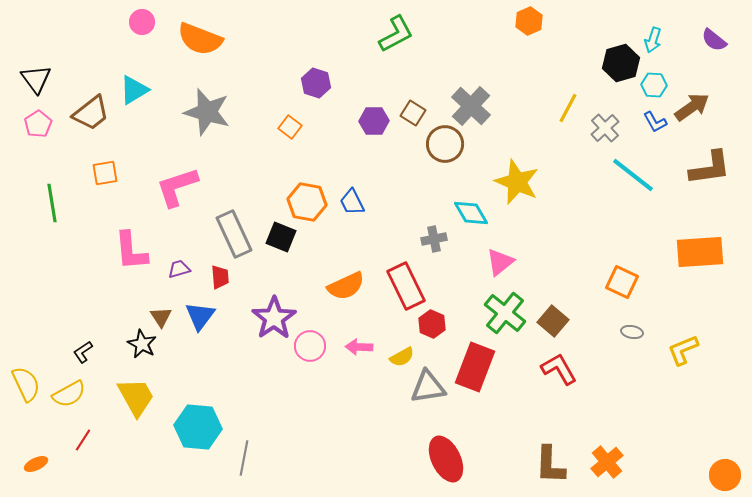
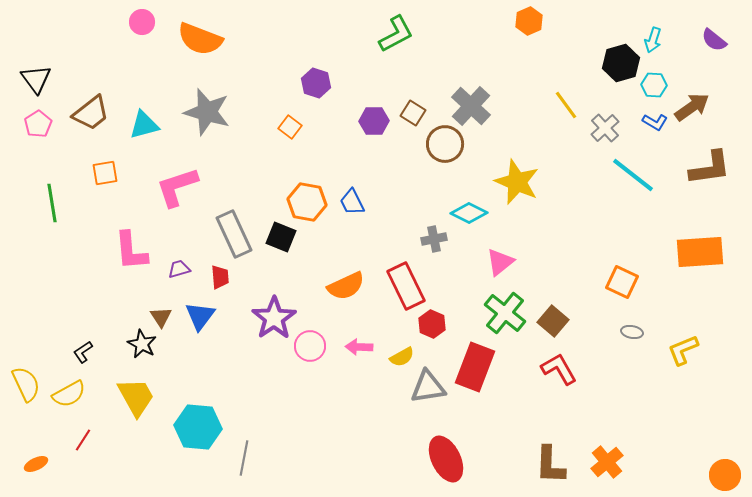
cyan triangle at (134, 90): moved 10 px right, 35 px down; rotated 16 degrees clockwise
yellow line at (568, 108): moved 2 px left, 3 px up; rotated 64 degrees counterclockwise
blue L-shape at (655, 122): rotated 30 degrees counterclockwise
cyan diamond at (471, 213): moved 2 px left; rotated 33 degrees counterclockwise
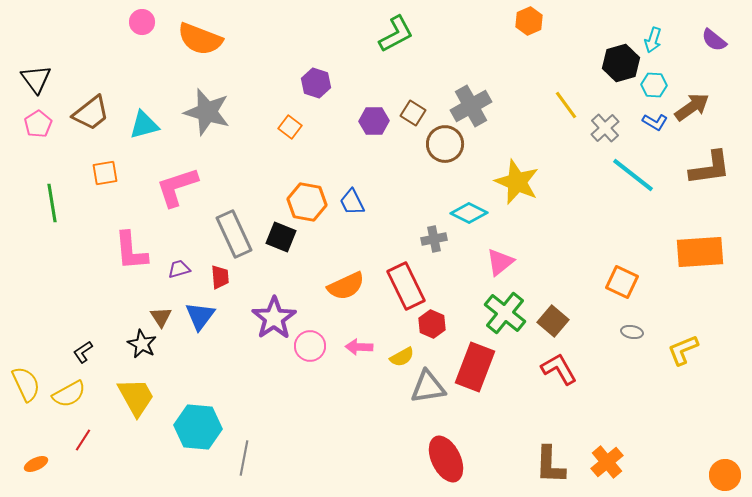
gray cross at (471, 106): rotated 18 degrees clockwise
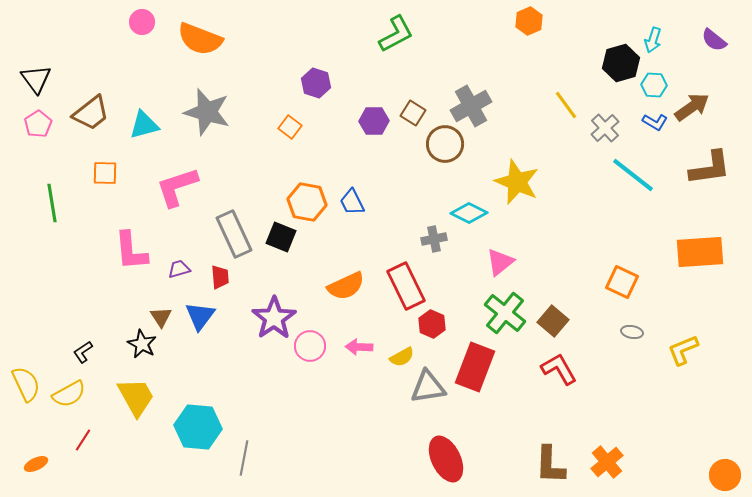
orange square at (105, 173): rotated 12 degrees clockwise
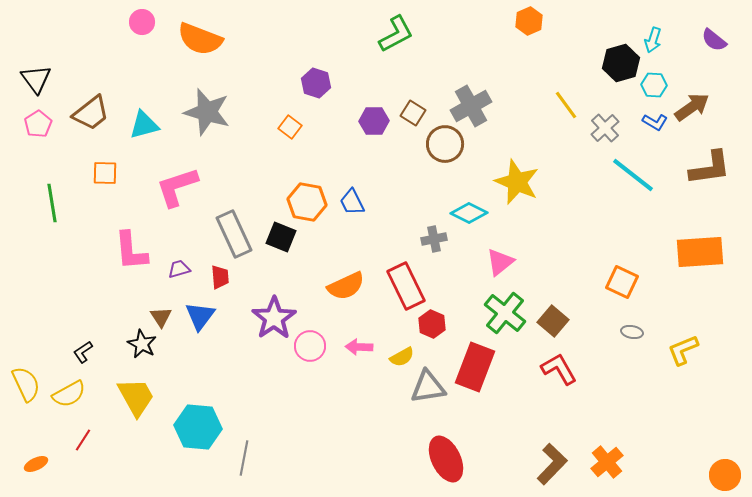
brown L-shape at (550, 465): moved 2 px right, 1 px up; rotated 138 degrees counterclockwise
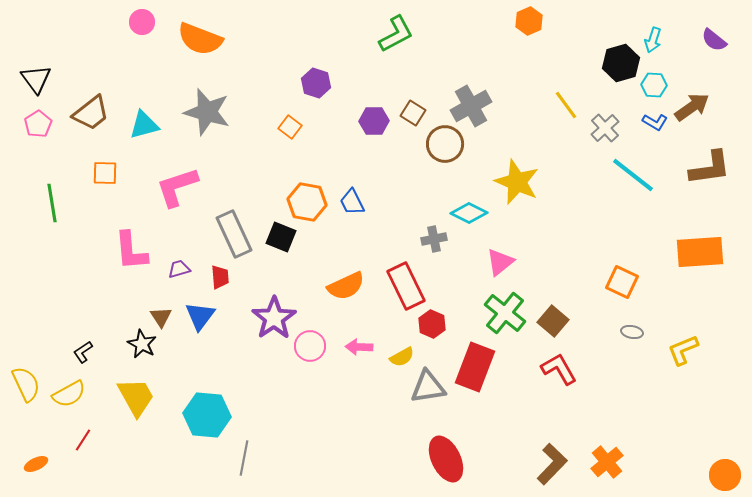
cyan hexagon at (198, 427): moved 9 px right, 12 px up
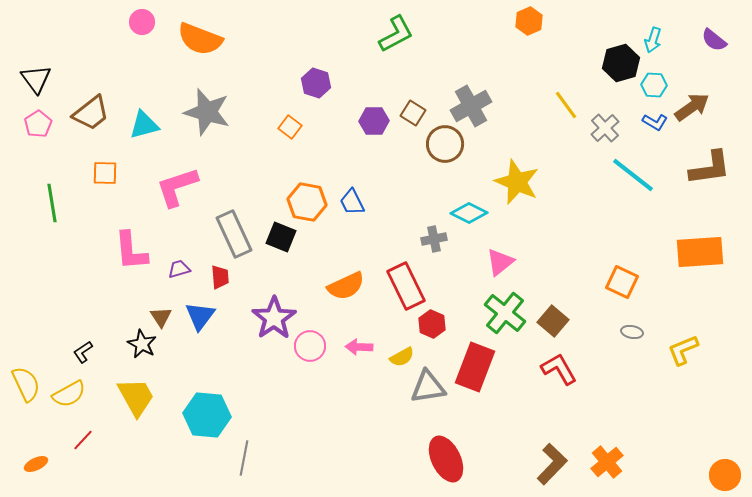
red line at (83, 440): rotated 10 degrees clockwise
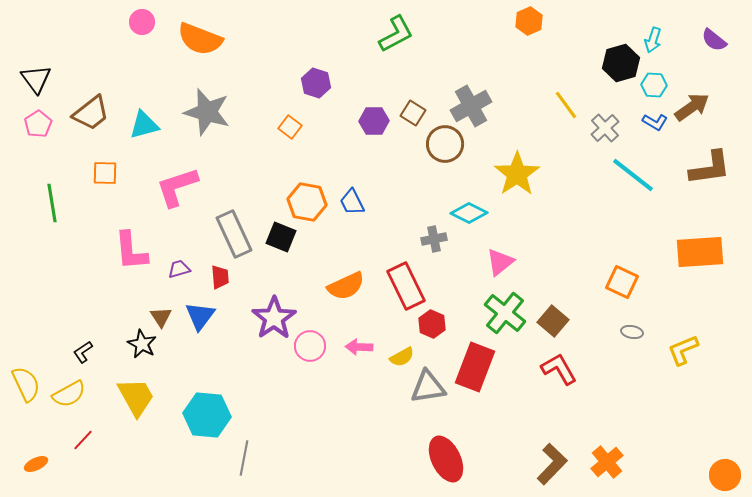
yellow star at (517, 182): moved 8 px up; rotated 15 degrees clockwise
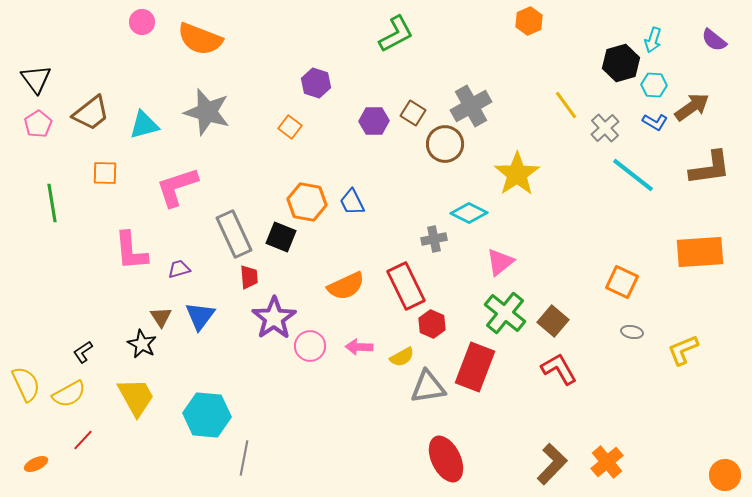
red trapezoid at (220, 277): moved 29 px right
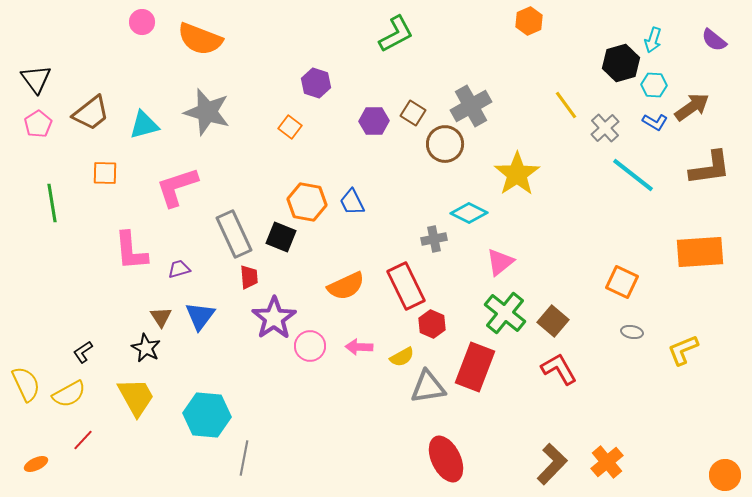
black star at (142, 344): moved 4 px right, 4 px down
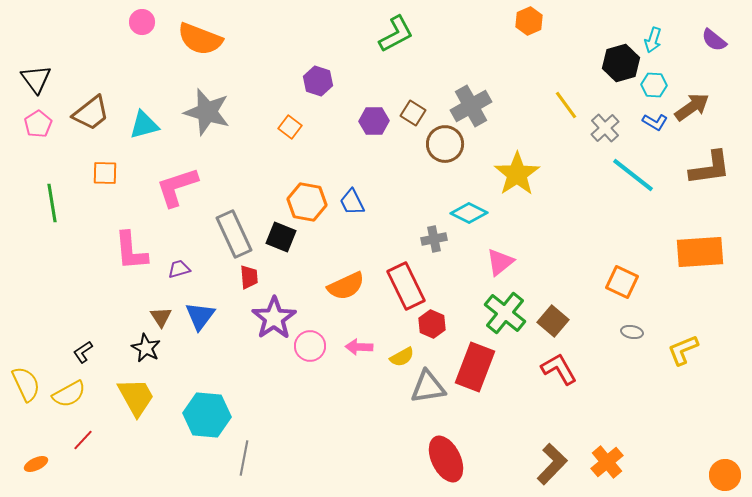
purple hexagon at (316, 83): moved 2 px right, 2 px up
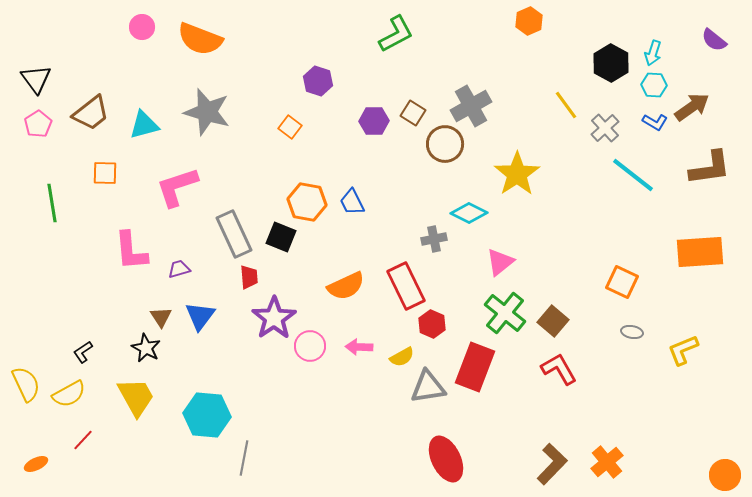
pink circle at (142, 22): moved 5 px down
cyan arrow at (653, 40): moved 13 px down
black hexagon at (621, 63): moved 10 px left; rotated 15 degrees counterclockwise
